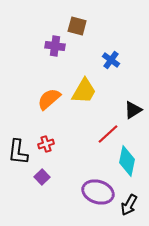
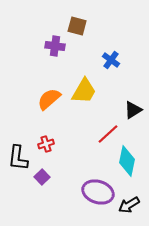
black L-shape: moved 6 px down
black arrow: rotated 30 degrees clockwise
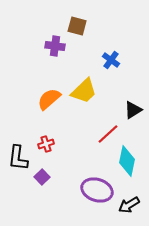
yellow trapezoid: rotated 16 degrees clockwise
purple ellipse: moved 1 px left, 2 px up
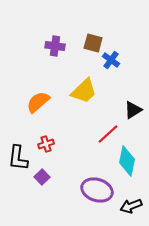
brown square: moved 16 px right, 17 px down
orange semicircle: moved 11 px left, 3 px down
black arrow: moved 2 px right, 1 px down; rotated 10 degrees clockwise
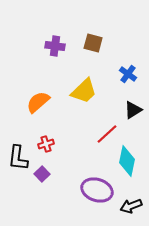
blue cross: moved 17 px right, 14 px down
red line: moved 1 px left
purple square: moved 3 px up
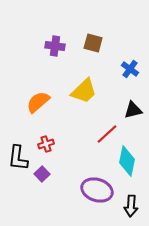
blue cross: moved 2 px right, 5 px up
black triangle: rotated 18 degrees clockwise
black arrow: rotated 65 degrees counterclockwise
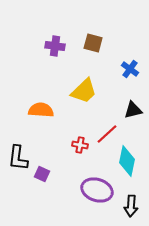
orange semicircle: moved 3 px right, 8 px down; rotated 45 degrees clockwise
red cross: moved 34 px right, 1 px down; rotated 28 degrees clockwise
purple square: rotated 21 degrees counterclockwise
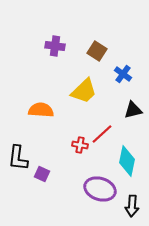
brown square: moved 4 px right, 8 px down; rotated 18 degrees clockwise
blue cross: moved 7 px left, 5 px down
red line: moved 5 px left
purple ellipse: moved 3 px right, 1 px up
black arrow: moved 1 px right
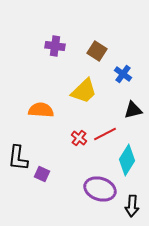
red line: moved 3 px right; rotated 15 degrees clockwise
red cross: moved 1 px left, 7 px up; rotated 28 degrees clockwise
cyan diamond: moved 1 px up; rotated 20 degrees clockwise
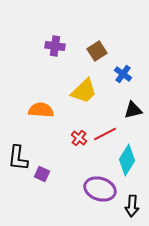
brown square: rotated 24 degrees clockwise
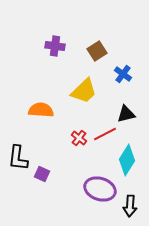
black triangle: moved 7 px left, 4 px down
black arrow: moved 2 px left
